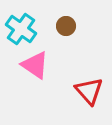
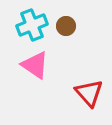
cyan cross: moved 11 px right, 4 px up; rotated 32 degrees clockwise
red triangle: moved 2 px down
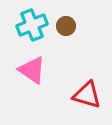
pink triangle: moved 3 px left, 5 px down
red triangle: moved 2 px left, 2 px down; rotated 32 degrees counterclockwise
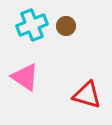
pink triangle: moved 7 px left, 7 px down
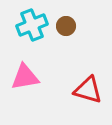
pink triangle: rotated 44 degrees counterclockwise
red triangle: moved 1 px right, 5 px up
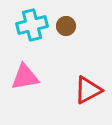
cyan cross: rotated 8 degrees clockwise
red triangle: rotated 44 degrees counterclockwise
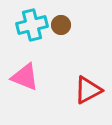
brown circle: moved 5 px left, 1 px up
pink triangle: rotated 32 degrees clockwise
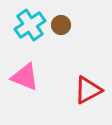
cyan cross: moved 2 px left; rotated 20 degrees counterclockwise
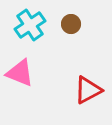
brown circle: moved 10 px right, 1 px up
pink triangle: moved 5 px left, 4 px up
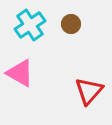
pink triangle: rotated 8 degrees clockwise
red triangle: moved 1 px right, 1 px down; rotated 20 degrees counterclockwise
